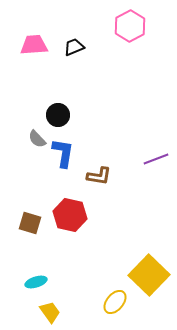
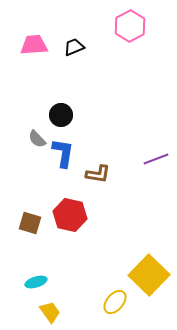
black circle: moved 3 px right
brown L-shape: moved 1 px left, 2 px up
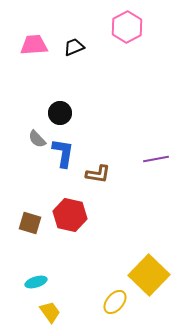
pink hexagon: moved 3 px left, 1 px down
black circle: moved 1 px left, 2 px up
purple line: rotated 10 degrees clockwise
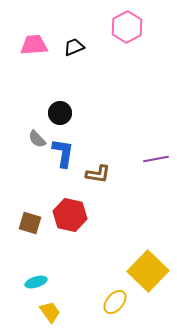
yellow square: moved 1 px left, 4 px up
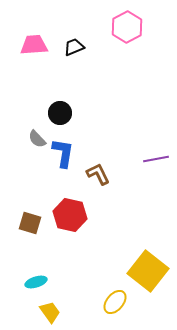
brown L-shape: rotated 125 degrees counterclockwise
yellow square: rotated 6 degrees counterclockwise
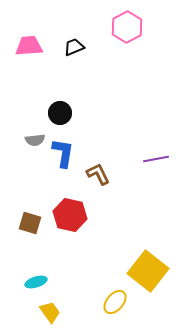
pink trapezoid: moved 5 px left, 1 px down
gray semicircle: moved 2 px left, 1 px down; rotated 54 degrees counterclockwise
